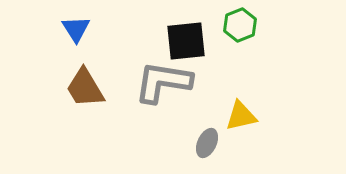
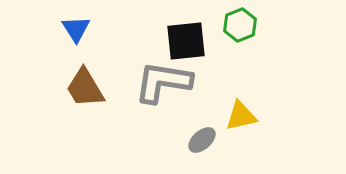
gray ellipse: moved 5 px left, 3 px up; rotated 24 degrees clockwise
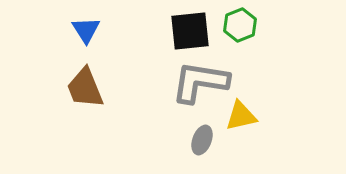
blue triangle: moved 10 px right, 1 px down
black square: moved 4 px right, 10 px up
gray L-shape: moved 37 px right
brown trapezoid: rotated 9 degrees clockwise
gray ellipse: rotated 28 degrees counterclockwise
